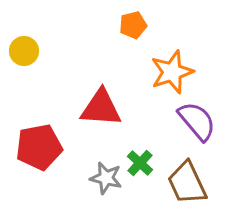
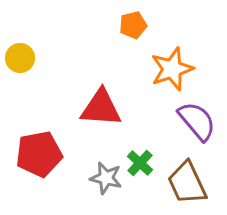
yellow circle: moved 4 px left, 7 px down
orange star: moved 3 px up
red pentagon: moved 7 px down
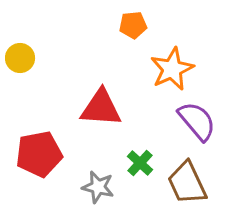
orange pentagon: rotated 8 degrees clockwise
orange star: rotated 6 degrees counterclockwise
gray star: moved 8 px left, 9 px down
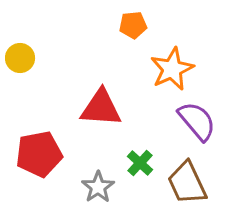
gray star: rotated 24 degrees clockwise
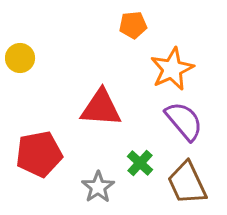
purple semicircle: moved 13 px left
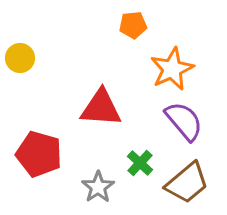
red pentagon: rotated 27 degrees clockwise
brown trapezoid: rotated 105 degrees counterclockwise
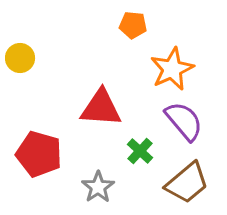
orange pentagon: rotated 12 degrees clockwise
green cross: moved 12 px up
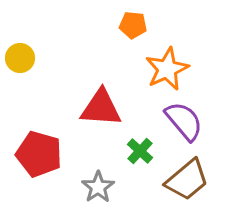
orange star: moved 5 px left
brown trapezoid: moved 3 px up
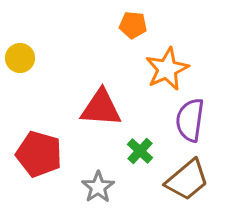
purple semicircle: moved 6 px right, 1 px up; rotated 132 degrees counterclockwise
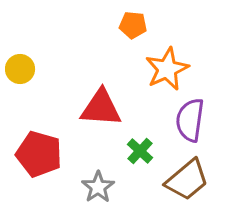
yellow circle: moved 11 px down
